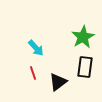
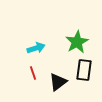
green star: moved 6 px left, 5 px down
cyan arrow: rotated 66 degrees counterclockwise
black rectangle: moved 1 px left, 3 px down
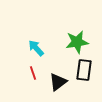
green star: rotated 20 degrees clockwise
cyan arrow: rotated 114 degrees counterclockwise
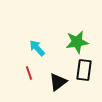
cyan arrow: moved 1 px right
red line: moved 4 px left
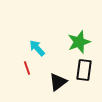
green star: moved 2 px right; rotated 10 degrees counterclockwise
red line: moved 2 px left, 5 px up
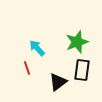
green star: moved 2 px left
black rectangle: moved 2 px left
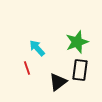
black rectangle: moved 2 px left
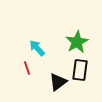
green star: rotated 10 degrees counterclockwise
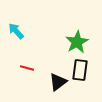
cyan arrow: moved 21 px left, 17 px up
red line: rotated 56 degrees counterclockwise
